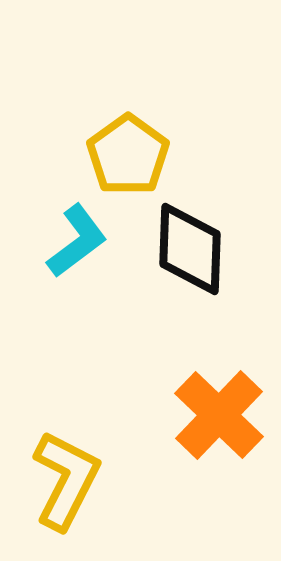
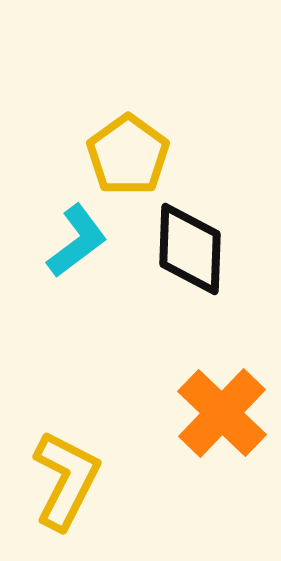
orange cross: moved 3 px right, 2 px up
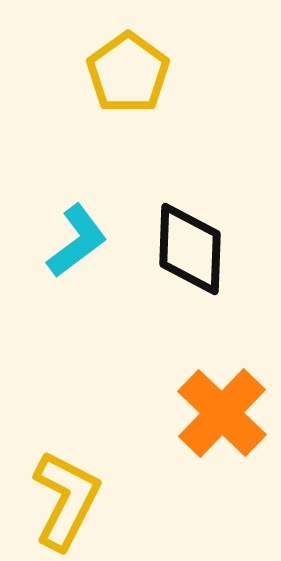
yellow pentagon: moved 82 px up
yellow L-shape: moved 20 px down
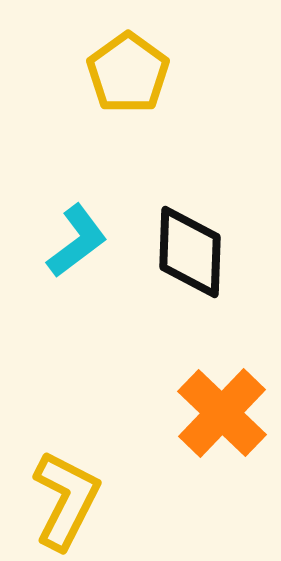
black diamond: moved 3 px down
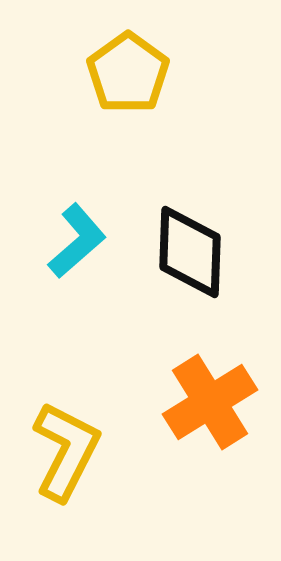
cyan L-shape: rotated 4 degrees counterclockwise
orange cross: moved 12 px left, 11 px up; rotated 14 degrees clockwise
yellow L-shape: moved 49 px up
